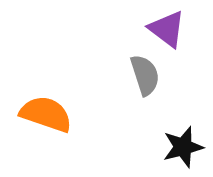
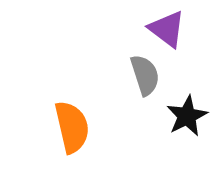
orange semicircle: moved 26 px right, 13 px down; rotated 58 degrees clockwise
black star: moved 4 px right, 31 px up; rotated 12 degrees counterclockwise
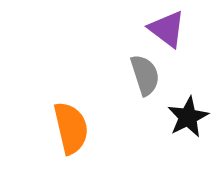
black star: moved 1 px right, 1 px down
orange semicircle: moved 1 px left, 1 px down
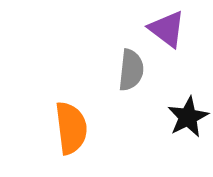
gray semicircle: moved 14 px left, 5 px up; rotated 24 degrees clockwise
orange semicircle: rotated 6 degrees clockwise
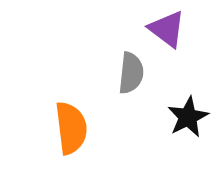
gray semicircle: moved 3 px down
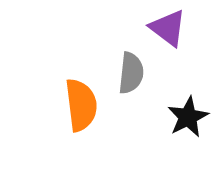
purple triangle: moved 1 px right, 1 px up
orange semicircle: moved 10 px right, 23 px up
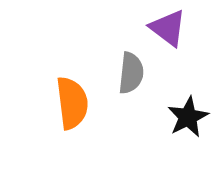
orange semicircle: moved 9 px left, 2 px up
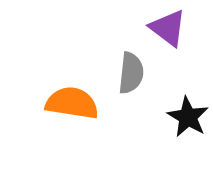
orange semicircle: rotated 74 degrees counterclockwise
black star: rotated 15 degrees counterclockwise
